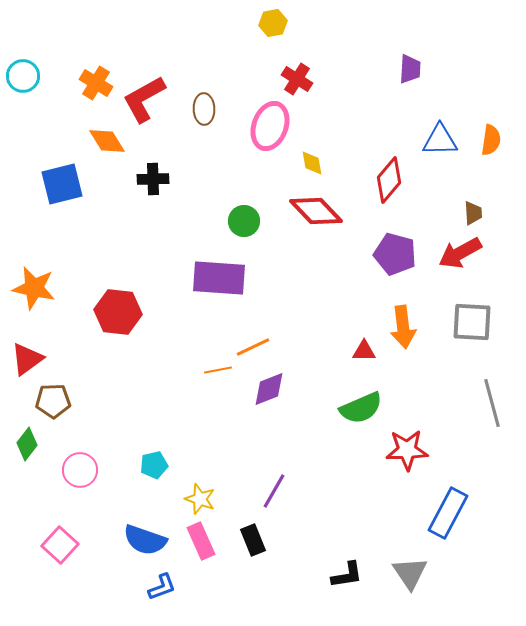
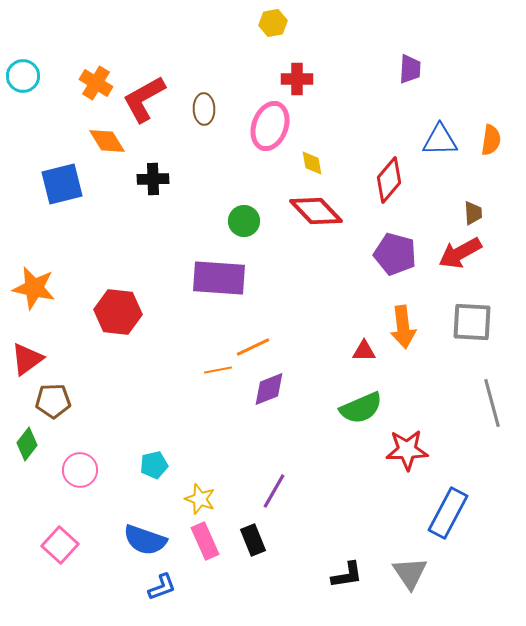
red cross at (297, 79): rotated 32 degrees counterclockwise
pink rectangle at (201, 541): moved 4 px right
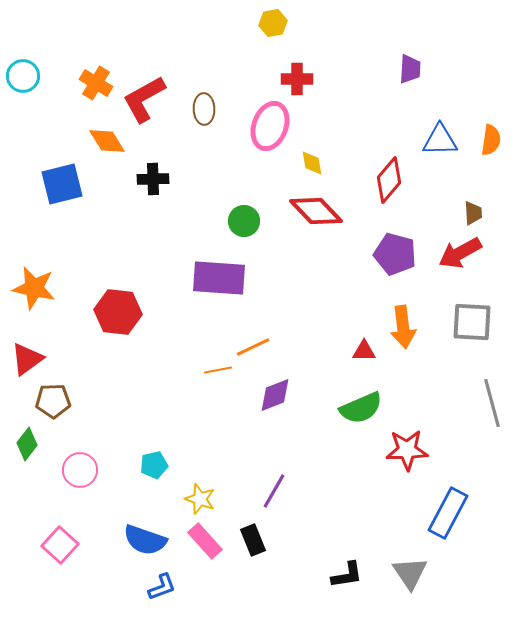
purple diamond at (269, 389): moved 6 px right, 6 px down
pink rectangle at (205, 541): rotated 18 degrees counterclockwise
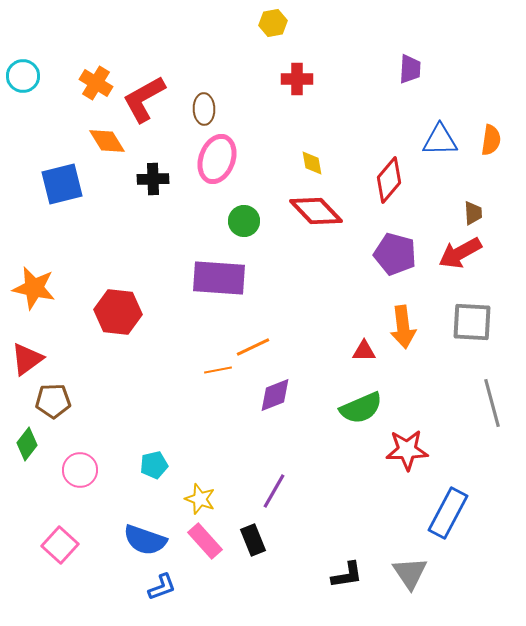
pink ellipse at (270, 126): moved 53 px left, 33 px down
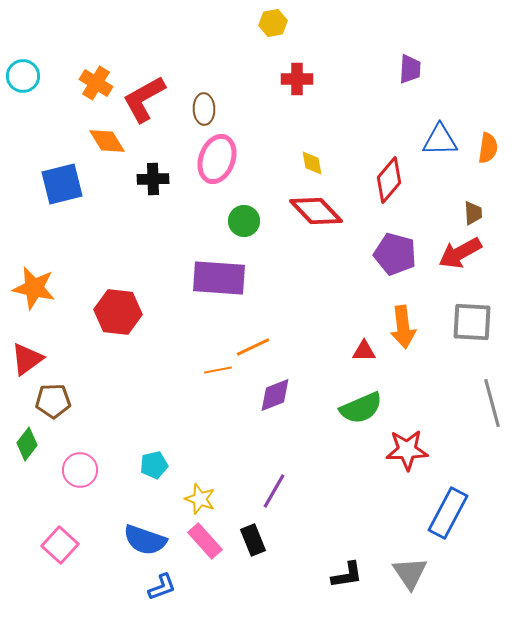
orange semicircle at (491, 140): moved 3 px left, 8 px down
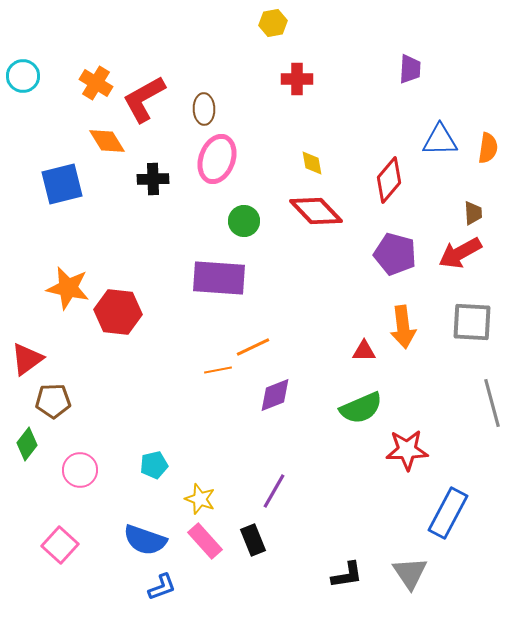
orange star at (34, 288): moved 34 px right
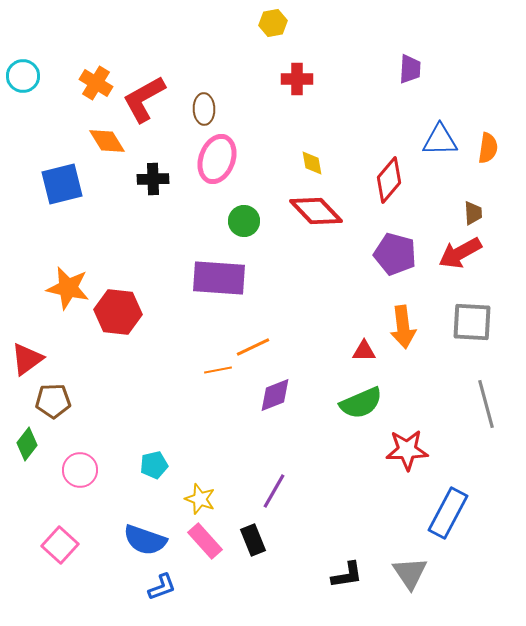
gray line at (492, 403): moved 6 px left, 1 px down
green semicircle at (361, 408): moved 5 px up
